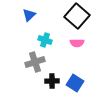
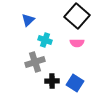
blue triangle: moved 1 px left, 5 px down
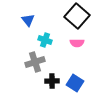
blue triangle: rotated 24 degrees counterclockwise
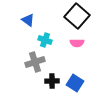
blue triangle: rotated 16 degrees counterclockwise
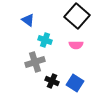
pink semicircle: moved 1 px left, 2 px down
black cross: rotated 24 degrees clockwise
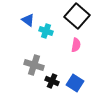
cyan cross: moved 1 px right, 9 px up
pink semicircle: rotated 80 degrees counterclockwise
gray cross: moved 1 px left, 3 px down; rotated 36 degrees clockwise
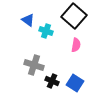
black square: moved 3 px left
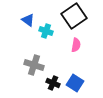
black square: rotated 15 degrees clockwise
black cross: moved 1 px right, 2 px down
